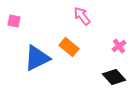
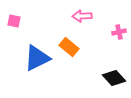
pink arrow: rotated 54 degrees counterclockwise
pink cross: moved 14 px up; rotated 24 degrees clockwise
black diamond: moved 1 px down
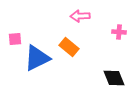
pink arrow: moved 2 px left
pink square: moved 1 px right, 18 px down; rotated 16 degrees counterclockwise
pink cross: rotated 16 degrees clockwise
black diamond: rotated 20 degrees clockwise
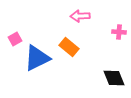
pink square: rotated 24 degrees counterclockwise
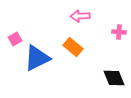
orange rectangle: moved 4 px right
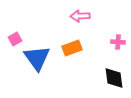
pink cross: moved 1 px left, 10 px down
orange rectangle: moved 1 px left, 1 px down; rotated 60 degrees counterclockwise
blue triangle: rotated 40 degrees counterclockwise
black diamond: rotated 15 degrees clockwise
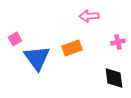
pink arrow: moved 9 px right
pink cross: rotated 16 degrees counterclockwise
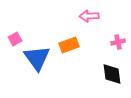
orange rectangle: moved 3 px left, 3 px up
black diamond: moved 2 px left, 4 px up
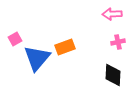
pink arrow: moved 23 px right, 2 px up
orange rectangle: moved 4 px left, 2 px down
blue triangle: rotated 16 degrees clockwise
black diamond: moved 1 px right, 1 px down; rotated 10 degrees clockwise
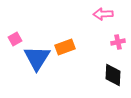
pink arrow: moved 9 px left
blue triangle: rotated 8 degrees counterclockwise
